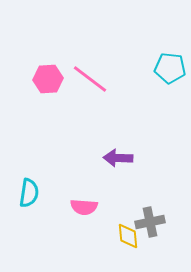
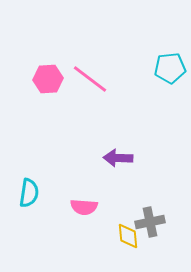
cyan pentagon: rotated 12 degrees counterclockwise
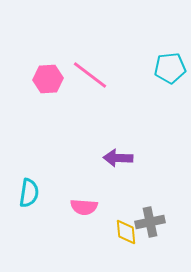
pink line: moved 4 px up
yellow diamond: moved 2 px left, 4 px up
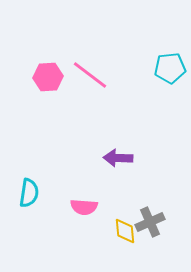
pink hexagon: moved 2 px up
gray cross: rotated 12 degrees counterclockwise
yellow diamond: moved 1 px left, 1 px up
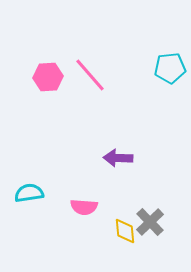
pink line: rotated 12 degrees clockwise
cyan semicircle: rotated 108 degrees counterclockwise
gray cross: rotated 20 degrees counterclockwise
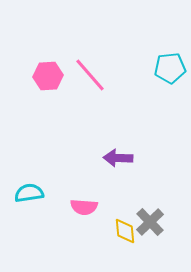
pink hexagon: moved 1 px up
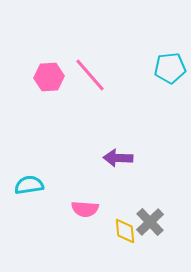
pink hexagon: moved 1 px right, 1 px down
cyan semicircle: moved 8 px up
pink semicircle: moved 1 px right, 2 px down
